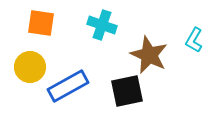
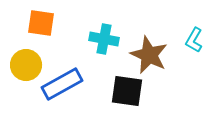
cyan cross: moved 2 px right, 14 px down; rotated 8 degrees counterclockwise
yellow circle: moved 4 px left, 2 px up
blue rectangle: moved 6 px left, 2 px up
black square: rotated 20 degrees clockwise
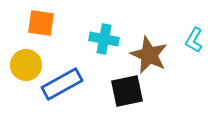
black square: rotated 20 degrees counterclockwise
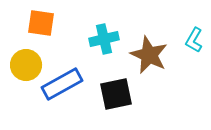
cyan cross: rotated 24 degrees counterclockwise
black square: moved 11 px left, 3 px down
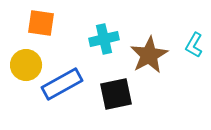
cyan L-shape: moved 5 px down
brown star: rotated 18 degrees clockwise
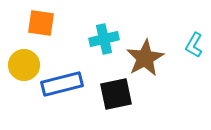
brown star: moved 4 px left, 3 px down
yellow circle: moved 2 px left
blue rectangle: rotated 15 degrees clockwise
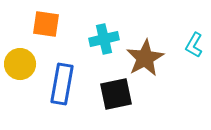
orange square: moved 5 px right, 1 px down
yellow circle: moved 4 px left, 1 px up
blue rectangle: rotated 66 degrees counterclockwise
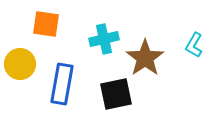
brown star: rotated 6 degrees counterclockwise
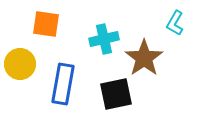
cyan L-shape: moved 19 px left, 22 px up
brown star: moved 1 px left
blue rectangle: moved 1 px right
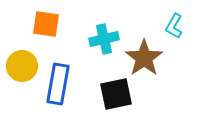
cyan L-shape: moved 1 px left, 3 px down
yellow circle: moved 2 px right, 2 px down
blue rectangle: moved 5 px left
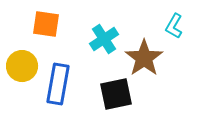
cyan cross: rotated 20 degrees counterclockwise
